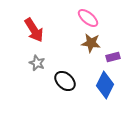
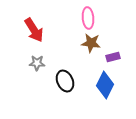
pink ellipse: rotated 45 degrees clockwise
gray star: rotated 21 degrees counterclockwise
black ellipse: rotated 25 degrees clockwise
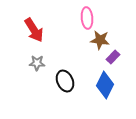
pink ellipse: moved 1 px left
brown star: moved 9 px right, 3 px up
purple rectangle: rotated 32 degrees counterclockwise
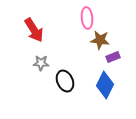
purple rectangle: rotated 24 degrees clockwise
gray star: moved 4 px right
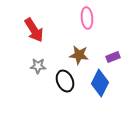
brown star: moved 21 px left, 15 px down
gray star: moved 3 px left, 3 px down
blue diamond: moved 5 px left, 2 px up
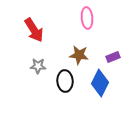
black ellipse: rotated 20 degrees clockwise
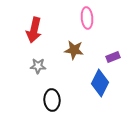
red arrow: rotated 45 degrees clockwise
brown star: moved 5 px left, 5 px up
black ellipse: moved 13 px left, 19 px down
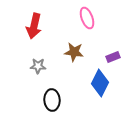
pink ellipse: rotated 15 degrees counterclockwise
red arrow: moved 4 px up
brown star: moved 2 px down
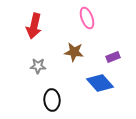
blue diamond: rotated 68 degrees counterclockwise
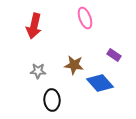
pink ellipse: moved 2 px left
brown star: moved 13 px down
purple rectangle: moved 1 px right, 2 px up; rotated 56 degrees clockwise
gray star: moved 5 px down
